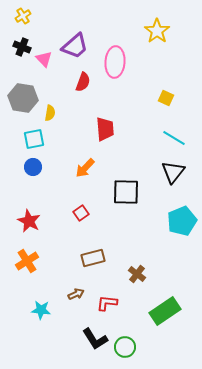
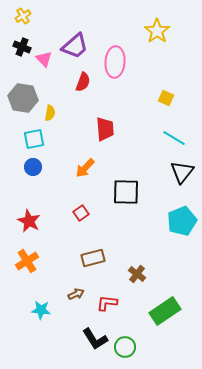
black triangle: moved 9 px right
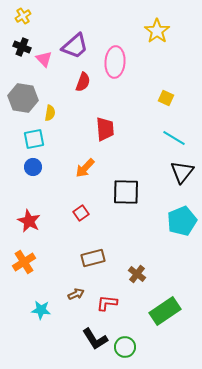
orange cross: moved 3 px left, 1 px down
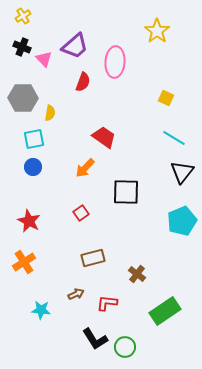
gray hexagon: rotated 8 degrees counterclockwise
red trapezoid: moved 1 px left, 8 px down; rotated 50 degrees counterclockwise
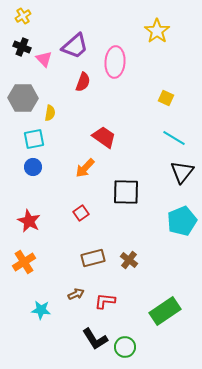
brown cross: moved 8 px left, 14 px up
red L-shape: moved 2 px left, 2 px up
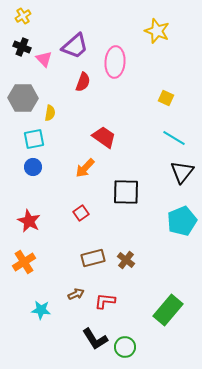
yellow star: rotated 15 degrees counterclockwise
brown cross: moved 3 px left
green rectangle: moved 3 px right, 1 px up; rotated 16 degrees counterclockwise
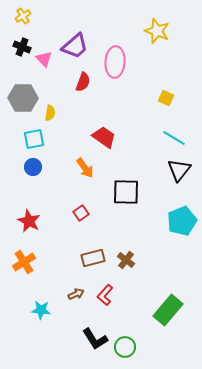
orange arrow: rotated 80 degrees counterclockwise
black triangle: moved 3 px left, 2 px up
red L-shape: moved 6 px up; rotated 55 degrees counterclockwise
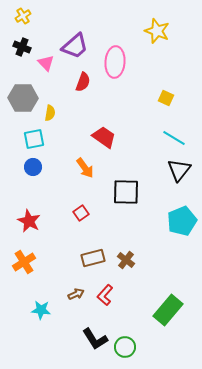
pink triangle: moved 2 px right, 4 px down
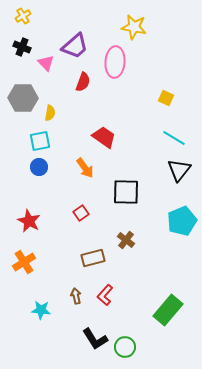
yellow star: moved 23 px left, 4 px up; rotated 10 degrees counterclockwise
cyan square: moved 6 px right, 2 px down
blue circle: moved 6 px right
brown cross: moved 20 px up
brown arrow: moved 2 px down; rotated 77 degrees counterclockwise
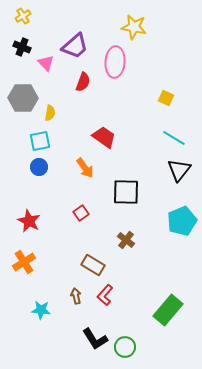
brown rectangle: moved 7 px down; rotated 45 degrees clockwise
